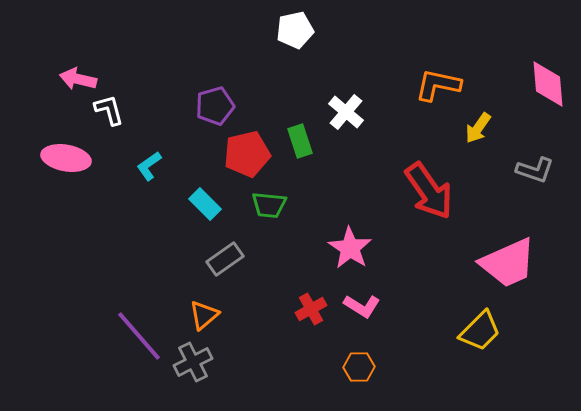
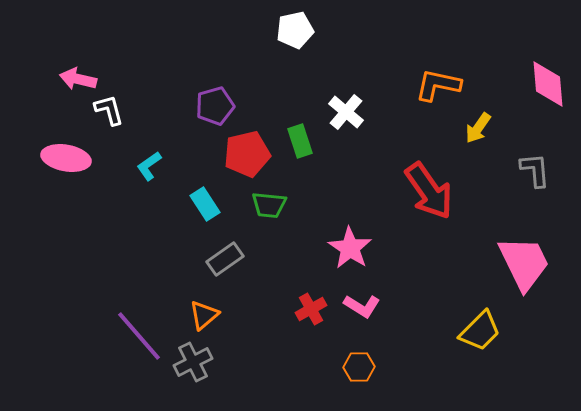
gray L-shape: rotated 114 degrees counterclockwise
cyan rectangle: rotated 12 degrees clockwise
pink trapezoid: moved 16 px right; rotated 92 degrees counterclockwise
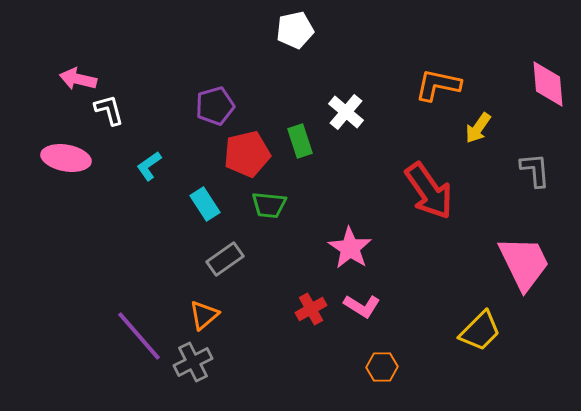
orange hexagon: moved 23 px right
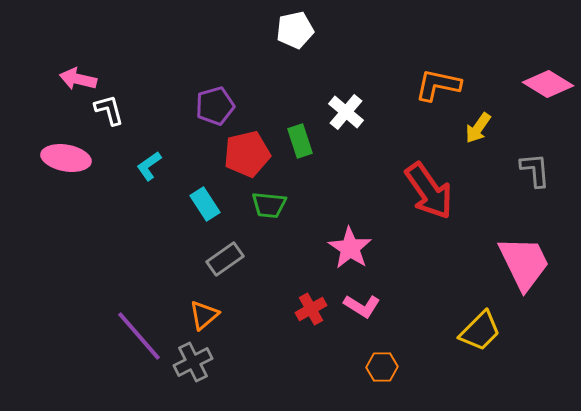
pink diamond: rotated 54 degrees counterclockwise
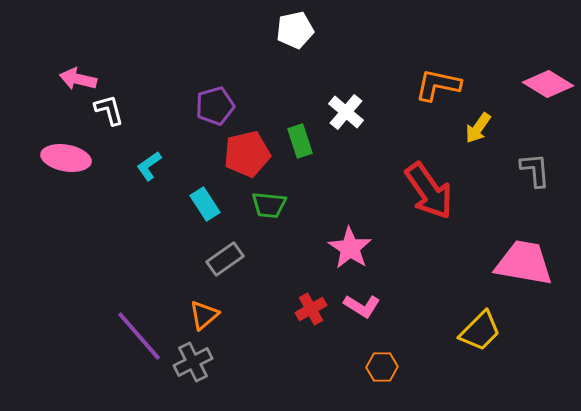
pink trapezoid: rotated 54 degrees counterclockwise
